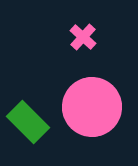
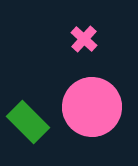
pink cross: moved 1 px right, 2 px down
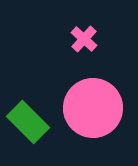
pink circle: moved 1 px right, 1 px down
